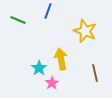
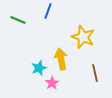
yellow star: moved 2 px left, 6 px down
cyan star: rotated 14 degrees clockwise
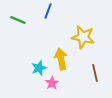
yellow star: rotated 10 degrees counterclockwise
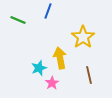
yellow star: rotated 25 degrees clockwise
yellow arrow: moved 1 px left, 1 px up
brown line: moved 6 px left, 2 px down
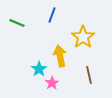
blue line: moved 4 px right, 4 px down
green line: moved 1 px left, 3 px down
yellow arrow: moved 2 px up
cyan star: moved 1 px down; rotated 14 degrees counterclockwise
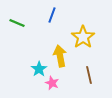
pink star: rotated 16 degrees counterclockwise
